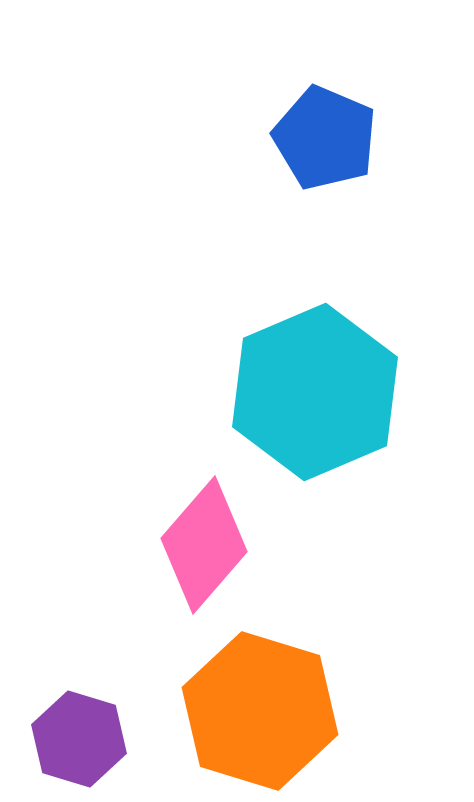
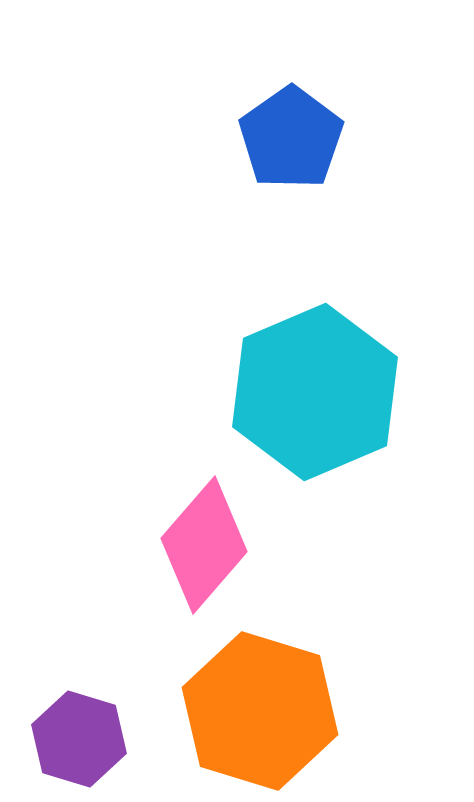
blue pentagon: moved 34 px left; rotated 14 degrees clockwise
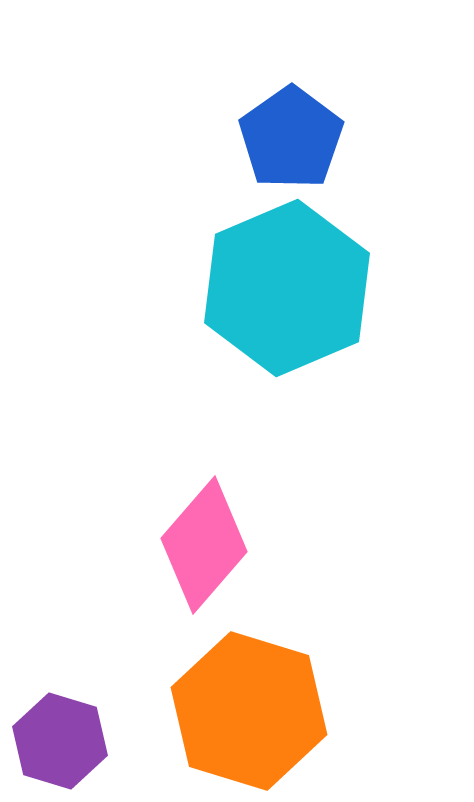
cyan hexagon: moved 28 px left, 104 px up
orange hexagon: moved 11 px left
purple hexagon: moved 19 px left, 2 px down
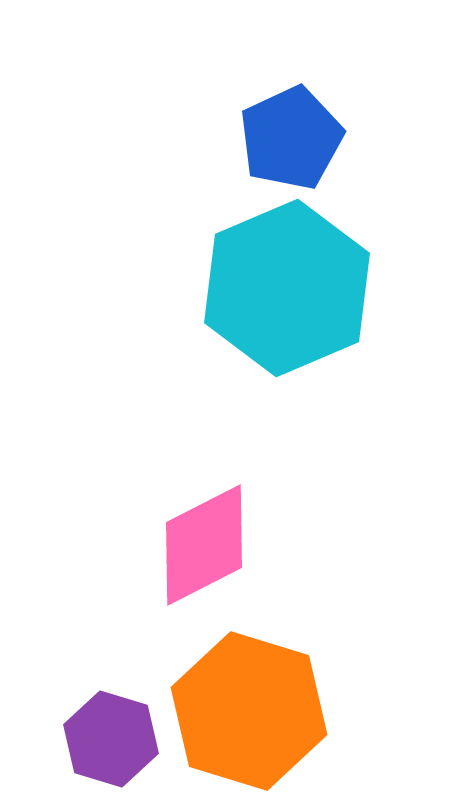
blue pentagon: rotated 10 degrees clockwise
pink diamond: rotated 22 degrees clockwise
purple hexagon: moved 51 px right, 2 px up
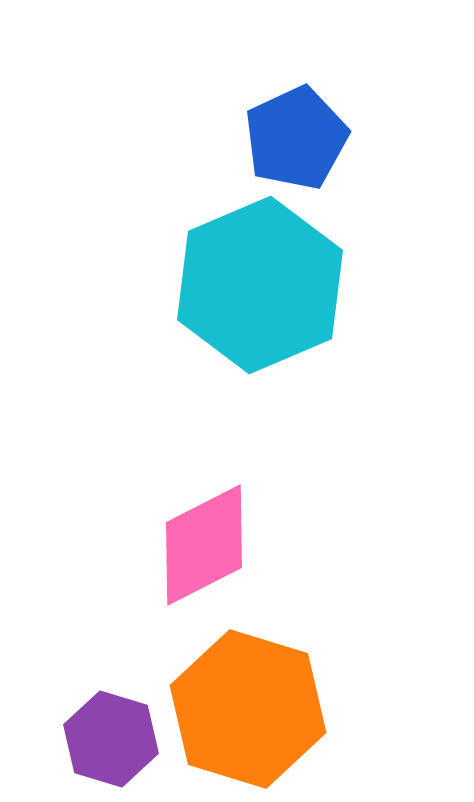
blue pentagon: moved 5 px right
cyan hexagon: moved 27 px left, 3 px up
orange hexagon: moved 1 px left, 2 px up
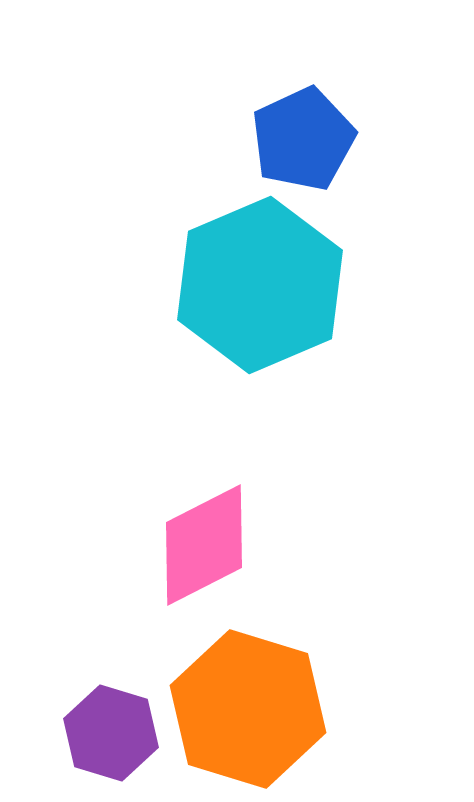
blue pentagon: moved 7 px right, 1 px down
purple hexagon: moved 6 px up
